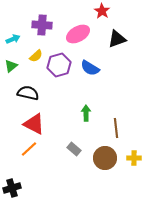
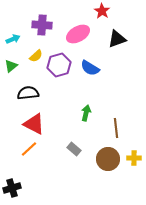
black semicircle: rotated 20 degrees counterclockwise
green arrow: rotated 14 degrees clockwise
brown circle: moved 3 px right, 1 px down
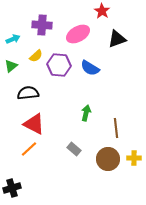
purple hexagon: rotated 20 degrees clockwise
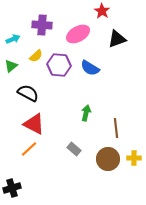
black semicircle: rotated 35 degrees clockwise
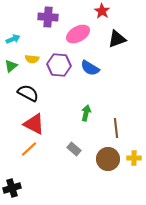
purple cross: moved 6 px right, 8 px up
yellow semicircle: moved 4 px left, 3 px down; rotated 48 degrees clockwise
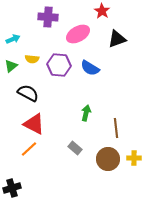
gray rectangle: moved 1 px right, 1 px up
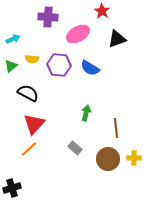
red triangle: rotated 45 degrees clockwise
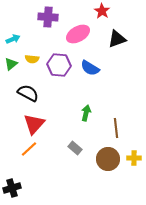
green triangle: moved 2 px up
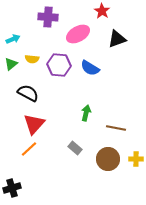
brown line: rotated 72 degrees counterclockwise
yellow cross: moved 2 px right, 1 px down
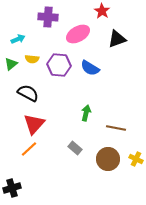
cyan arrow: moved 5 px right
yellow cross: rotated 24 degrees clockwise
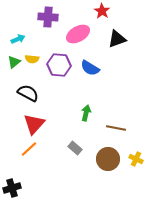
green triangle: moved 3 px right, 2 px up
